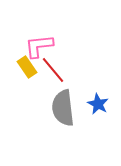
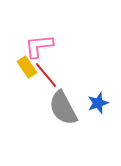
red line: moved 7 px left, 5 px down
blue star: moved 1 px up; rotated 25 degrees clockwise
gray semicircle: rotated 21 degrees counterclockwise
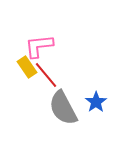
blue star: moved 2 px left, 1 px up; rotated 15 degrees counterclockwise
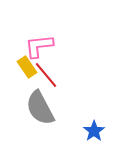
blue star: moved 2 px left, 29 px down
gray semicircle: moved 23 px left
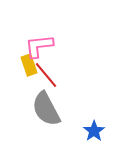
yellow rectangle: moved 2 px right, 2 px up; rotated 15 degrees clockwise
gray semicircle: moved 6 px right, 1 px down
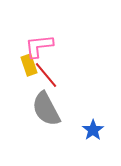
blue star: moved 1 px left, 1 px up
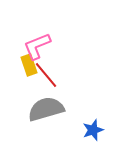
pink L-shape: moved 2 px left; rotated 16 degrees counterclockwise
gray semicircle: rotated 102 degrees clockwise
blue star: rotated 15 degrees clockwise
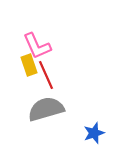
pink L-shape: rotated 92 degrees counterclockwise
red line: rotated 16 degrees clockwise
blue star: moved 1 px right, 3 px down
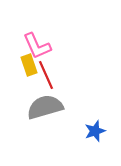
gray semicircle: moved 1 px left, 2 px up
blue star: moved 1 px right, 2 px up
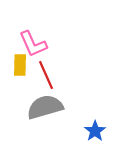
pink L-shape: moved 4 px left, 2 px up
yellow rectangle: moved 9 px left; rotated 20 degrees clockwise
blue star: rotated 15 degrees counterclockwise
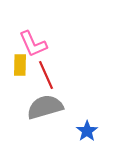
blue star: moved 8 px left
